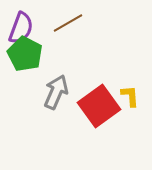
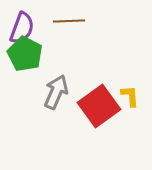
brown line: moved 1 px right, 2 px up; rotated 28 degrees clockwise
purple semicircle: moved 1 px right
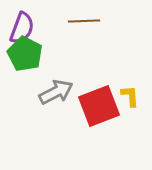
brown line: moved 15 px right
gray arrow: rotated 40 degrees clockwise
red square: rotated 15 degrees clockwise
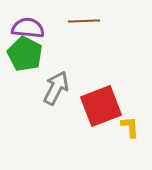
purple semicircle: moved 6 px right; rotated 104 degrees counterclockwise
gray arrow: moved 4 px up; rotated 36 degrees counterclockwise
yellow L-shape: moved 31 px down
red square: moved 2 px right
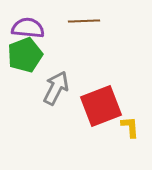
green pentagon: moved 1 px down; rotated 24 degrees clockwise
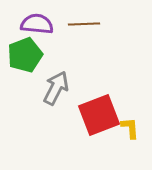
brown line: moved 3 px down
purple semicircle: moved 9 px right, 4 px up
red square: moved 2 px left, 9 px down
yellow L-shape: moved 1 px down
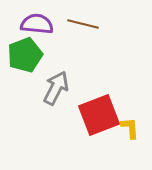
brown line: moved 1 px left; rotated 16 degrees clockwise
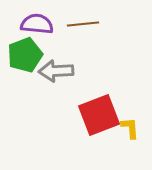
brown line: rotated 20 degrees counterclockwise
gray arrow: moved 17 px up; rotated 120 degrees counterclockwise
